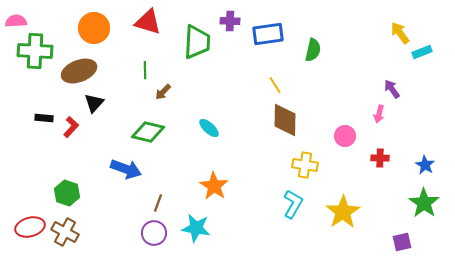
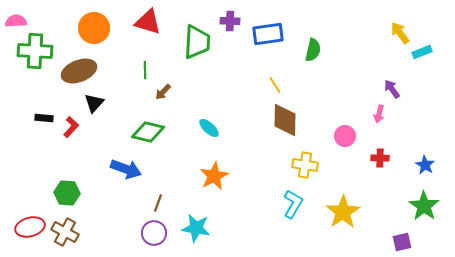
orange star: moved 10 px up; rotated 12 degrees clockwise
green hexagon: rotated 15 degrees counterclockwise
green star: moved 3 px down
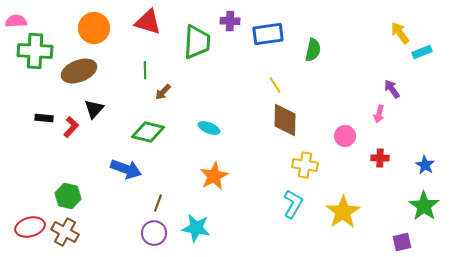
black triangle: moved 6 px down
cyan ellipse: rotated 20 degrees counterclockwise
green hexagon: moved 1 px right, 3 px down; rotated 10 degrees clockwise
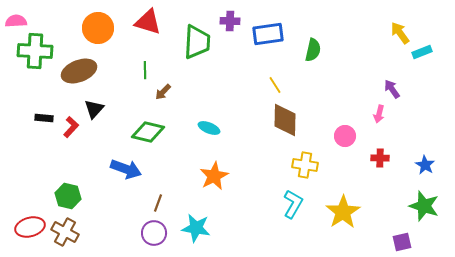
orange circle: moved 4 px right
green star: rotated 16 degrees counterclockwise
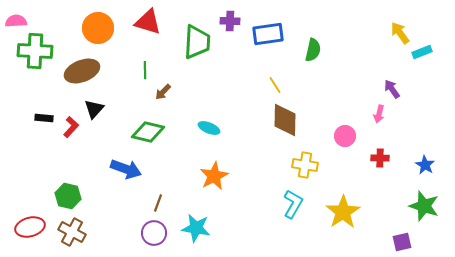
brown ellipse: moved 3 px right
brown cross: moved 7 px right
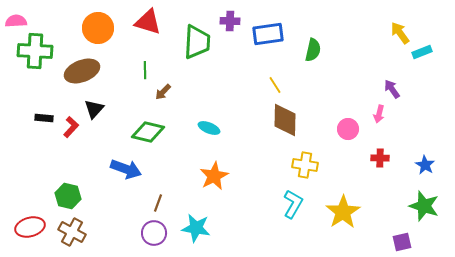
pink circle: moved 3 px right, 7 px up
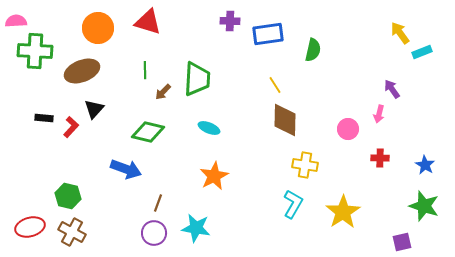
green trapezoid: moved 37 px down
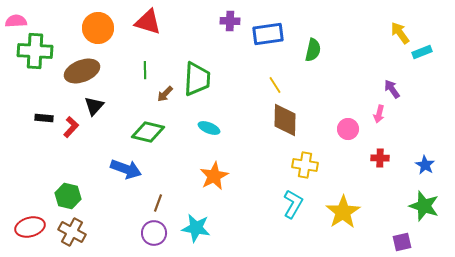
brown arrow: moved 2 px right, 2 px down
black triangle: moved 3 px up
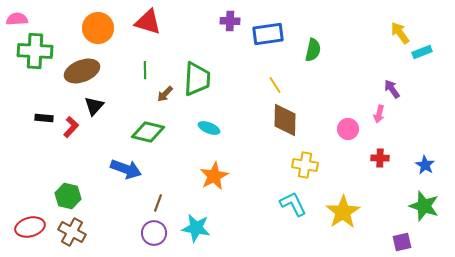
pink semicircle: moved 1 px right, 2 px up
cyan L-shape: rotated 56 degrees counterclockwise
